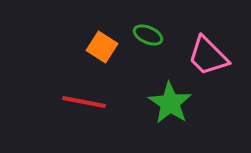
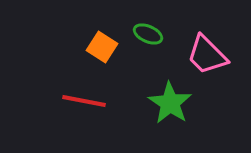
green ellipse: moved 1 px up
pink trapezoid: moved 1 px left, 1 px up
red line: moved 1 px up
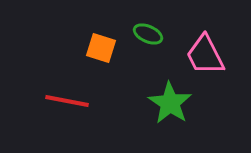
orange square: moved 1 px left, 1 px down; rotated 16 degrees counterclockwise
pink trapezoid: moved 2 px left; rotated 18 degrees clockwise
red line: moved 17 px left
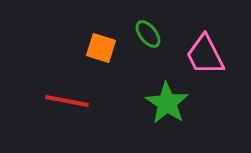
green ellipse: rotated 28 degrees clockwise
green star: moved 3 px left
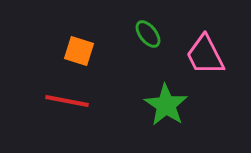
orange square: moved 22 px left, 3 px down
green star: moved 1 px left, 2 px down
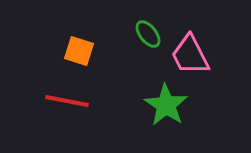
pink trapezoid: moved 15 px left
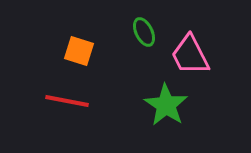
green ellipse: moved 4 px left, 2 px up; rotated 12 degrees clockwise
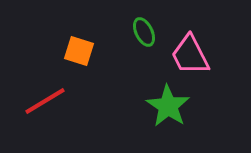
red line: moved 22 px left; rotated 42 degrees counterclockwise
green star: moved 2 px right, 1 px down
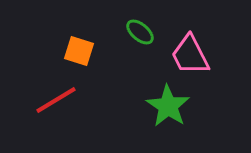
green ellipse: moved 4 px left; rotated 24 degrees counterclockwise
red line: moved 11 px right, 1 px up
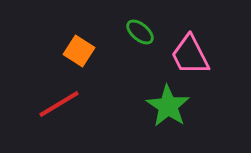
orange square: rotated 16 degrees clockwise
red line: moved 3 px right, 4 px down
